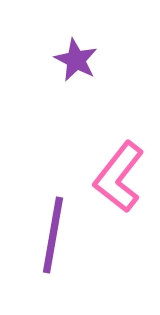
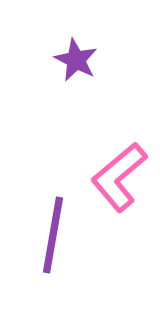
pink L-shape: rotated 12 degrees clockwise
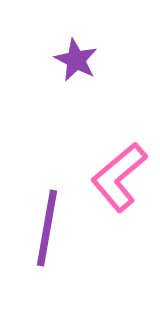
purple line: moved 6 px left, 7 px up
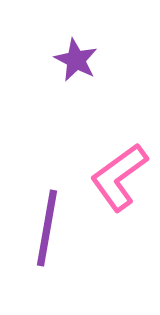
pink L-shape: rotated 4 degrees clockwise
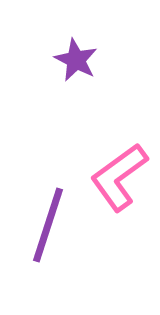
purple line: moved 1 px right, 3 px up; rotated 8 degrees clockwise
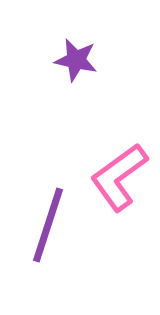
purple star: rotated 15 degrees counterclockwise
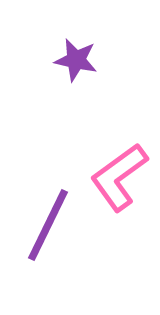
purple line: rotated 8 degrees clockwise
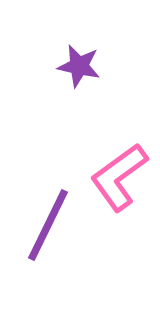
purple star: moved 3 px right, 6 px down
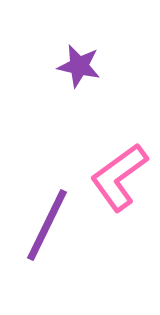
purple line: moved 1 px left
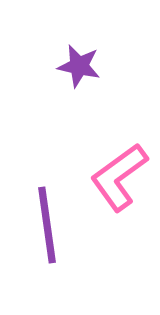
purple line: rotated 34 degrees counterclockwise
